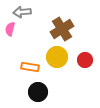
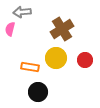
yellow circle: moved 1 px left, 1 px down
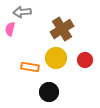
black circle: moved 11 px right
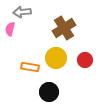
brown cross: moved 2 px right, 1 px up
